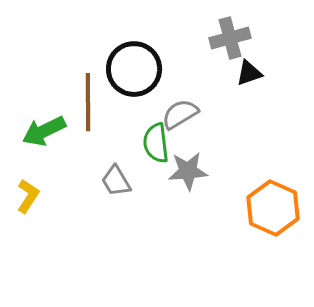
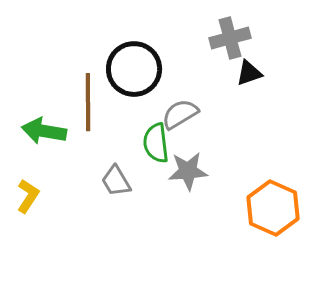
green arrow: rotated 36 degrees clockwise
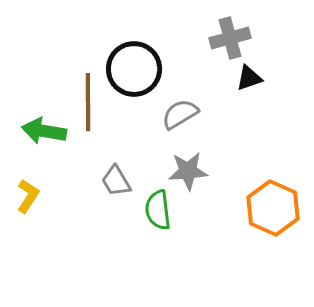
black triangle: moved 5 px down
green semicircle: moved 2 px right, 67 px down
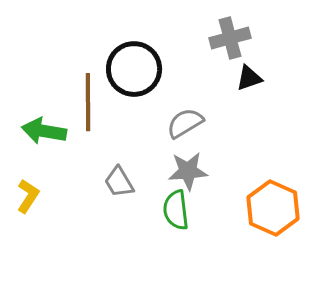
gray semicircle: moved 5 px right, 9 px down
gray trapezoid: moved 3 px right, 1 px down
green semicircle: moved 18 px right
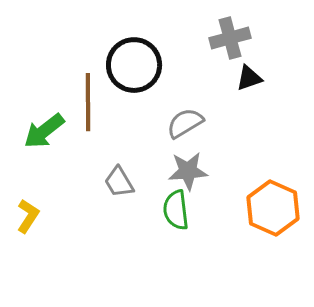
black circle: moved 4 px up
green arrow: rotated 48 degrees counterclockwise
yellow L-shape: moved 20 px down
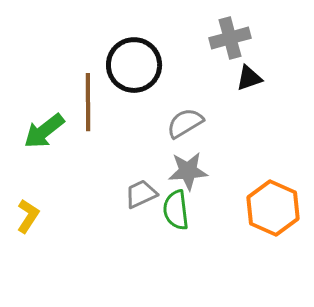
gray trapezoid: moved 22 px right, 12 px down; rotated 96 degrees clockwise
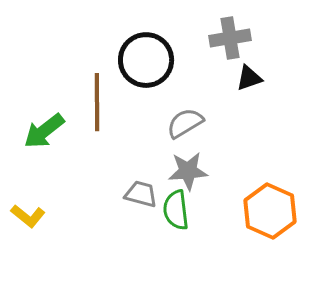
gray cross: rotated 6 degrees clockwise
black circle: moved 12 px right, 5 px up
brown line: moved 9 px right
gray trapezoid: rotated 40 degrees clockwise
orange hexagon: moved 3 px left, 3 px down
yellow L-shape: rotated 96 degrees clockwise
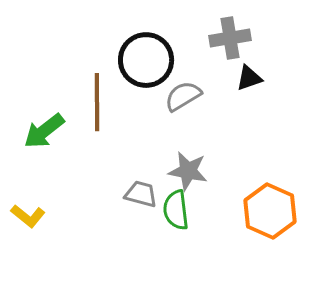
gray semicircle: moved 2 px left, 27 px up
gray star: rotated 15 degrees clockwise
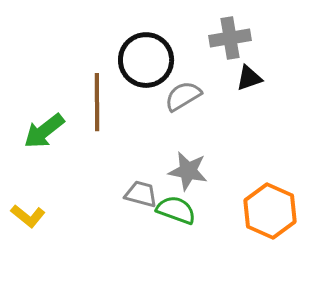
green semicircle: rotated 117 degrees clockwise
